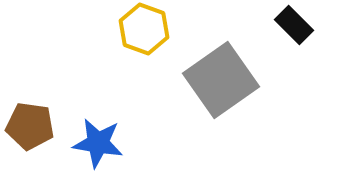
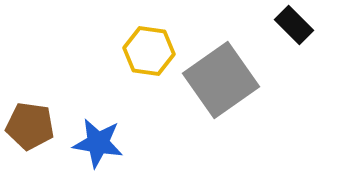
yellow hexagon: moved 5 px right, 22 px down; rotated 12 degrees counterclockwise
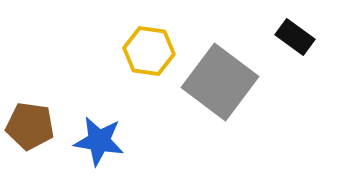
black rectangle: moved 1 px right, 12 px down; rotated 9 degrees counterclockwise
gray square: moved 1 px left, 2 px down; rotated 18 degrees counterclockwise
blue star: moved 1 px right, 2 px up
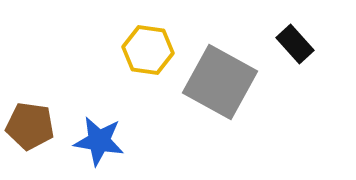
black rectangle: moved 7 px down; rotated 12 degrees clockwise
yellow hexagon: moved 1 px left, 1 px up
gray square: rotated 8 degrees counterclockwise
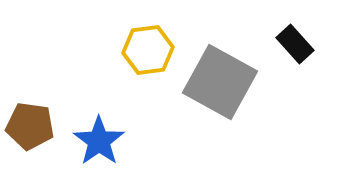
yellow hexagon: rotated 15 degrees counterclockwise
blue star: rotated 27 degrees clockwise
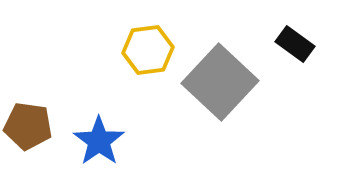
black rectangle: rotated 12 degrees counterclockwise
gray square: rotated 14 degrees clockwise
brown pentagon: moved 2 px left
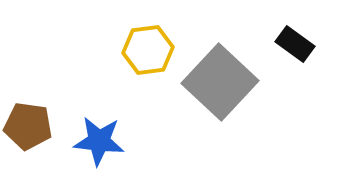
blue star: rotated 30 degrees counterclockwise
